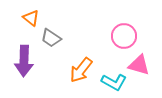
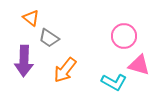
gray trapezoid: moved 2 px left
orange arrow: moved 16 px left
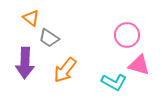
pink circle: moved 3 px right, 1 px up
purple arrow: moved 1 px right, 2 px down
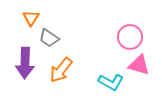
orange triangle: rotated 24 degrees clockwise
pink circle: moved 3 px right, 2 px down
orange arrow: moved 4 px left
cyan L-shape: moved 3 px left
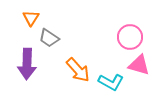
purple arrow: moved 2 px right, 1 px down
orange arrow: moved 17 px right; rotated 80 degrees counterclockwise
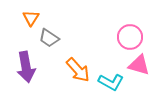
purple arrow: moved 1 px left, 3 px down; rotated 12 degrees counterclockwise
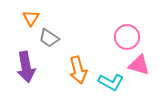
pink circle: moved 3 px left
orange arrow: rotated 28 degrees clockwise
